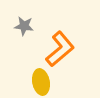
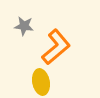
orange L-shape: moved 4 px left, 2 px up
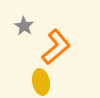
gray star: rotated 24 degrees clockwise
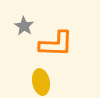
orange L-shape: moved 3 px up; rotated 42 degrees clockwise
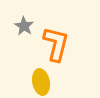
orange L-shape: rotated 78 degrees counterclockwise
